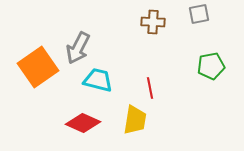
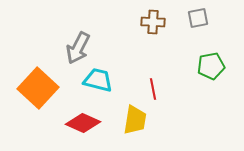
gray square: moved 1 px left, 4 px down
orange square: moved 21 px down; rotated 12 degrees counterclockwise
red line: moved 3 px right, 1 px down
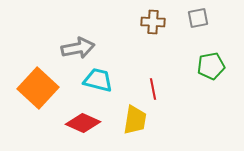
gray arrow: rotated 128 degrees counterclockwise
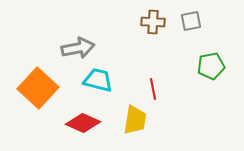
gray square: moved 7 px left, 3 px down
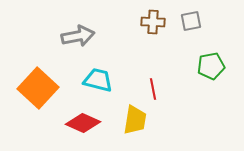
gray arrow: moved 12 px up
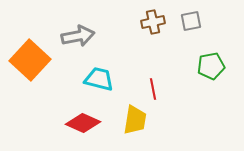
brown cross: rotated 15 degrees counterclockwise
cyan trapezoid: moved 1 px right, 1 px up
orange square: moved 8 px left, 28 px up
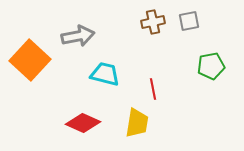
gray square: moved 2 px left
cyan trapezoid: moved 6 px right, 5 px up
yellow trapezoid: moved 2 px right, 3 px down
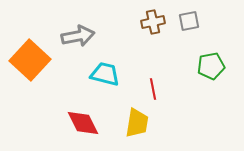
red diamond: rotated 40 degrees clockwise
